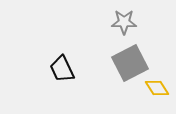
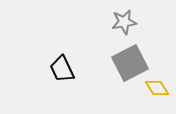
gray star: rotated 10 degrees counterclockwise
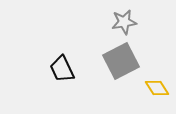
gray square: moved 9 px left, 2 px up
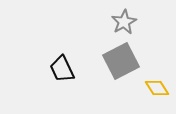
gray star: rotated 20 degrees counterclockwise
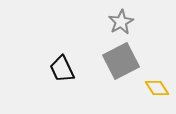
gray star: moved 3 px left
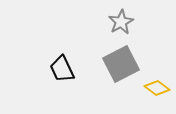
gray square: moved 3 px down
yellow diamond: rotated 20 degrees counterclockwise
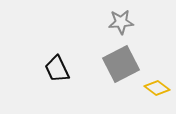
gray star: rotated 25 degrees clockwise
black trapezoid: moved 5 px left
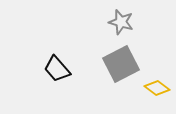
gray star: rotated 20 degrees clockwise
black trapezoid: rotated 16 degrees counterclockwise
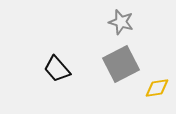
yellow diamond: rotated 45 degrees counterclockwise
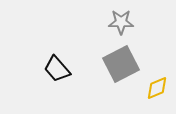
gray star: rotated 15 degrees counterclockwise
yellow diamond: rotated 15 degrees counterclockwise
